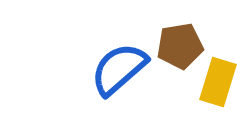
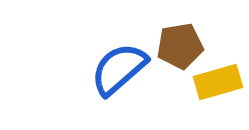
yellow rectangle: rotated 57 degrees clockwise
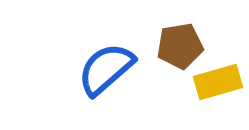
blue semicircle: moved 13 px left
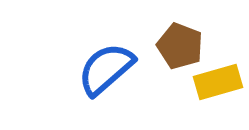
brown pentagon: rotated 30 degrees clockwise
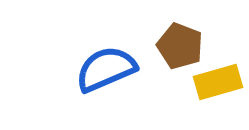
blue semicircle: rotated 18 degrees clockwise
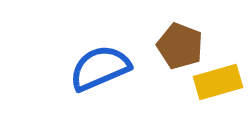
blue semicircle: moved 6 px left, 1 px up
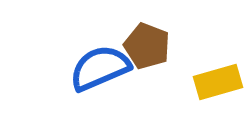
brown pentagon: moved 33 px left
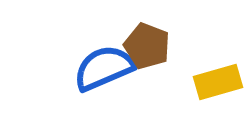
blue semicircle: moved 4 px right
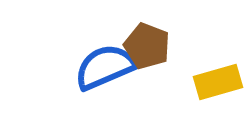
blue semicircle: moved 1 px right, 1 px up
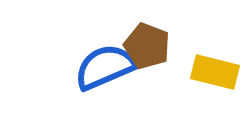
yellow rectangle: moved 3 px left, 10 px up; rotated 30 degrees clockwise
